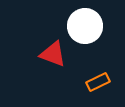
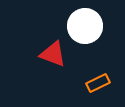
orange rectangle: moved 1 px down
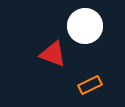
orange rectangle: moved 8 px left, 2 px down
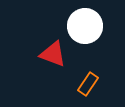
orange rectangle: moved 2 px left, 1 px up; rotated 30 degrees counterclockwise
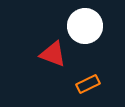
orange rectangle: rotated 30 degrees clockwise
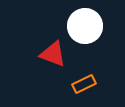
orange rectangle: moved 4 px left
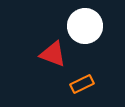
orange rectangle: moved 2 px left
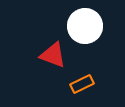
red triangle: moved 1 px down
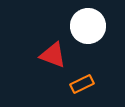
white circle: moved 3 px right
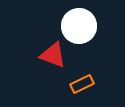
white circle: moved 9 px left
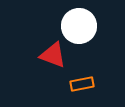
orange rectangle: rotated 15 degrees clockwise
